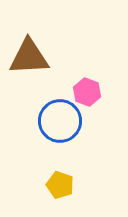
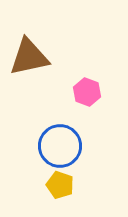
brown triangle: rotated 9 degrees counterclockwise
blue circle: moved 25 px down
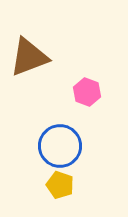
brown triangle: rotated 9 degrees counterclockwise
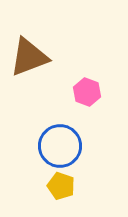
yellow pentagon: moved 1 px right, 1 px down
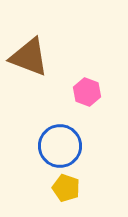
brown triangle: rotated 42 degrees clockwise
yellow pentagon: moved 5 px right, 2 px down
